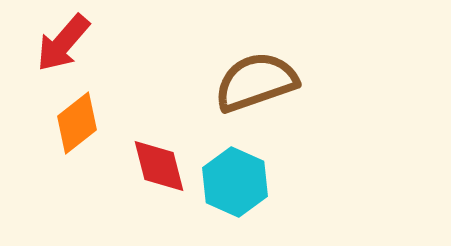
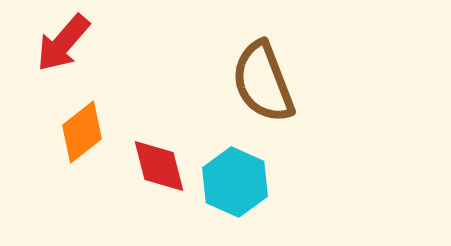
brown semicircle: moved 7 px right; rotated 92 degrees counterclockwise
orange diamond: moved 5 px right, 9 px down
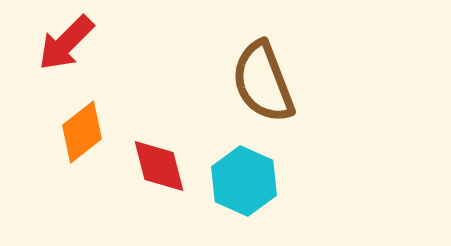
red arrow: moved 3 px right; rotated 4 degrees clockwise
cyan hexagon: moved 9 px right, 1 px up
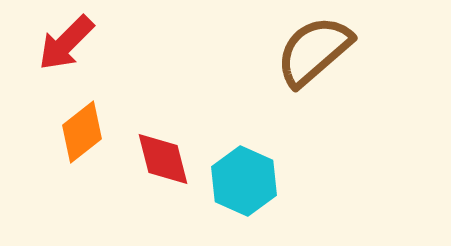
brown semicircle: moved 51 px right, 31 px up; rotated 70 degrees clockwise
red diamond: moved 4 px right, 7 px up
